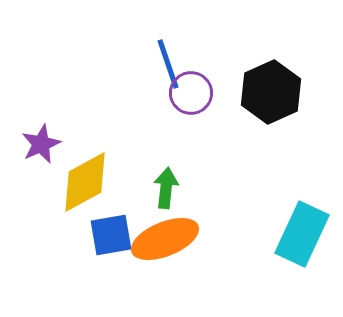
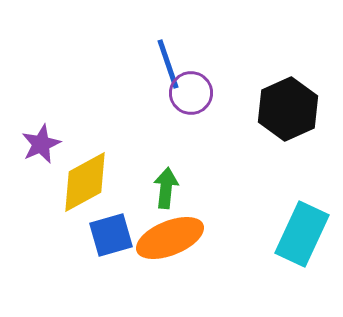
black hexagon: moved 17 px right, 17 px down
blue square: rotated 6 degrees counterclockwise
orange ellipse: moved 5 px right, 1 px up
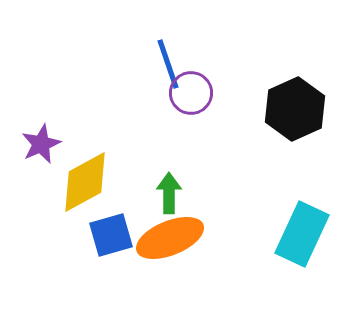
black hexagon: moved 7 px right
green arrow: moved 3 px right, 5 px down; rotated 6 degrees counterclockwise
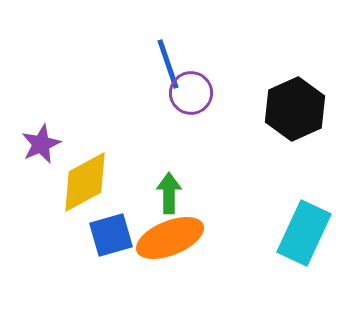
cyan rectangle: moved 2 px right, 1 px up
